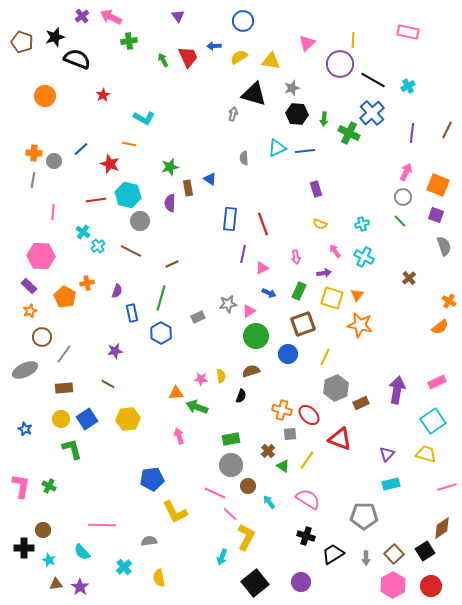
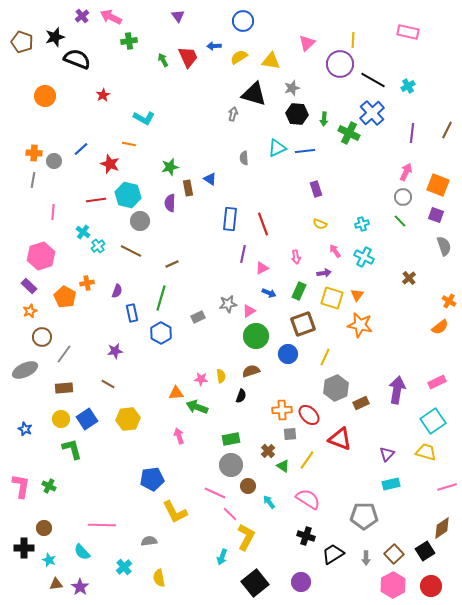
pink hexagon at (41, 256): rotated 20 degrees counterclockwise
orange cross at (282, 410): rotated 18 degrees counterclockwise
yellow trapezoid at (426, 454): moved 2 px up
brown circle at (43, 530): moved 1 px right, 2 px up
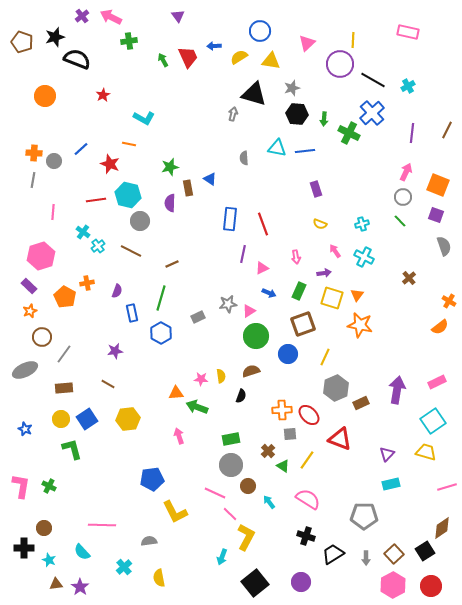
blue circle at (243, 21): moved 17 px right, 10 px down
cyan triangle at (277, 148): rotated 36 degrees clockwise
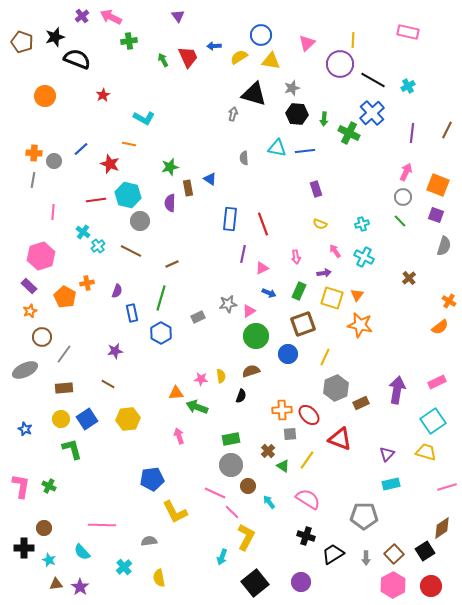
blue circle at (260, 31): moved 1 px right, 4 px down
gray semicircle at (444, 246): rotated 36 degrees clockwise
pink line at (230, 514): moved 2 px right, 2 px up
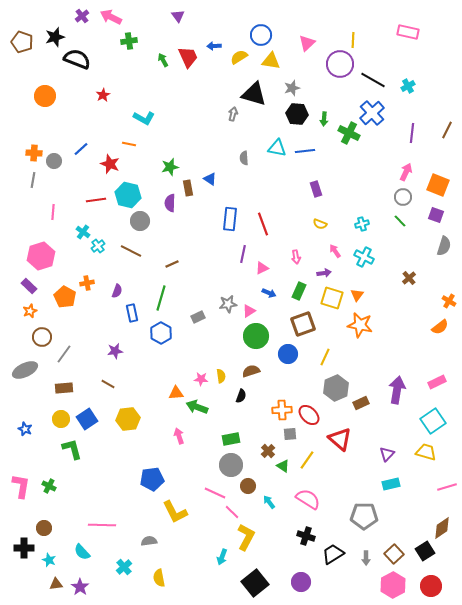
red triangle at (340, 439): rotated 20 degrees clockwise
